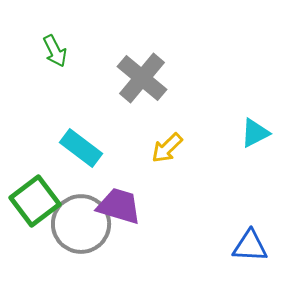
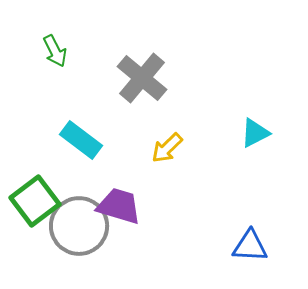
cyan rectangle: moved 8 px up
gray circle: moved 2 px left, 2 px down
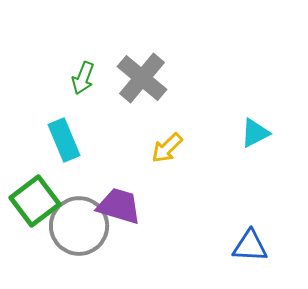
green arrow: moved 28 px right, 27 px down; rotated 48 degrees clockwise
cyan rectangle: moved 17 px left; rotated 30 degrees clockwise
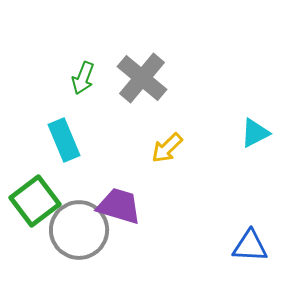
gray circle: moved 4 px down
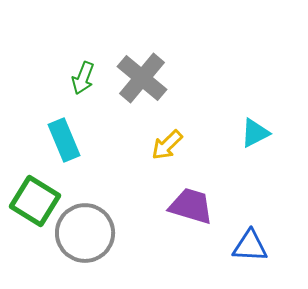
yellow arrow: moved 3 px up
green square: rotated 21 degrees counterclockwise
purple trapezoid: moved 72 px right
gray circle: moved 6 px right, 3 px down
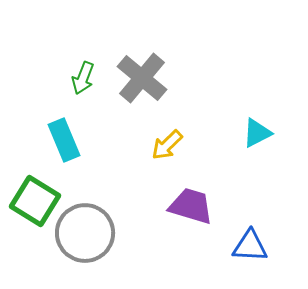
cyan triangle: moved 2 px right
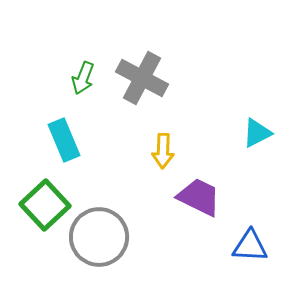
gray cross: rotated 12 degrees counterclockwise
yellow arrow: moved 4 px left, 6 px down; rotated 44 degrees counterclockwise
green square: moved 10 px right, 4 px down; rotated 15 degrees clockwise
purple trapezoid: moved 8 px right, 9 px up; rotated 9 degrees clockwise
gray circle: moved 14 px right, 4 px down
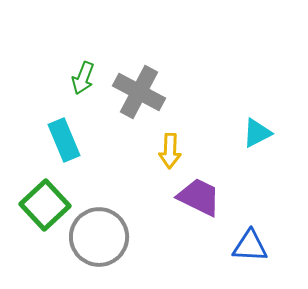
gray cross: moved 3 px left, 14 px down
yellow arrow: moved 7 px right
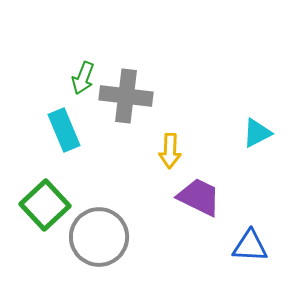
gray cross: moved 13 px left, 4 px down; rotated 21 degrees counterclockwise
cyan rectangle: moved 10 px up
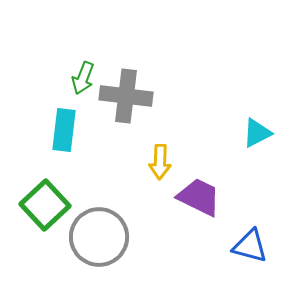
cyan rectangle: rotated 30 degrees clockwise
yellow arrow: moved 10 px left, 11 px down
blue triangle: rotated 12 degrees clockwise
